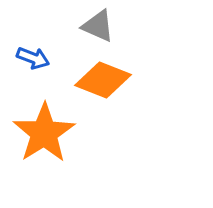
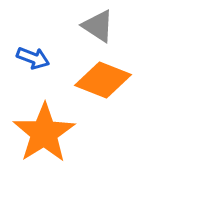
gray triangle: rotated 9 degrees clockwise
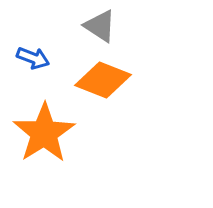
gray triangle: moved 2 px right
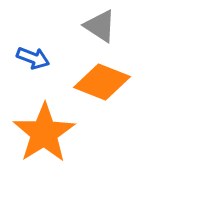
orange diamond: moved 1 px left, 2 px down
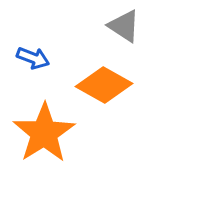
gray triangle: moved 24 px right
orange diamond: moved 2 px right, 3 px down; rotated 8 degrees clockwise
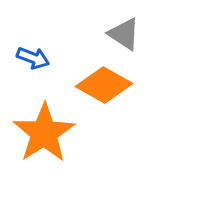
gray triangle: moved 8 px down
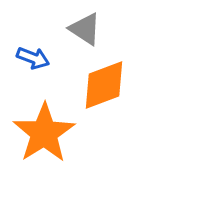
gray triangle: moved 39 px left, 5 px up
orange diamond: rotated 50 degrees counterclockwise
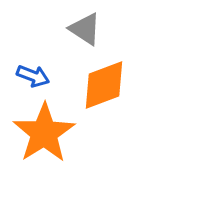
blue arrow: moved 18 px down
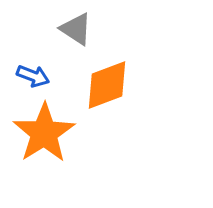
gray triangle: moved 9 px left
orange diamond: moved 3 px right
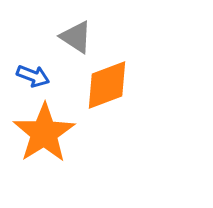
gray triangle: moved 8 px down
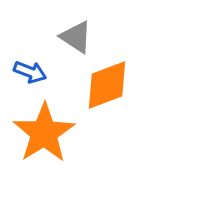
blue arrow: moved 3 px left, 4 px up
